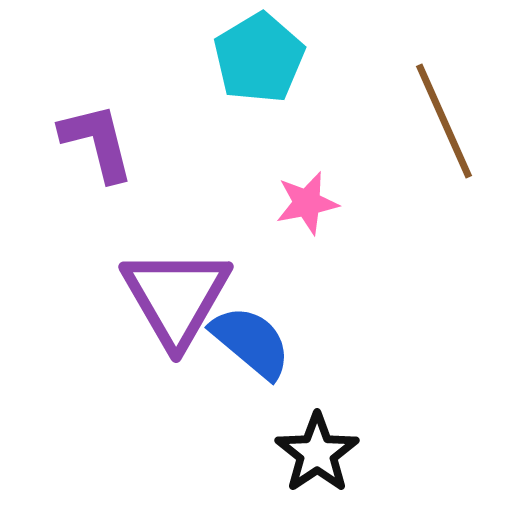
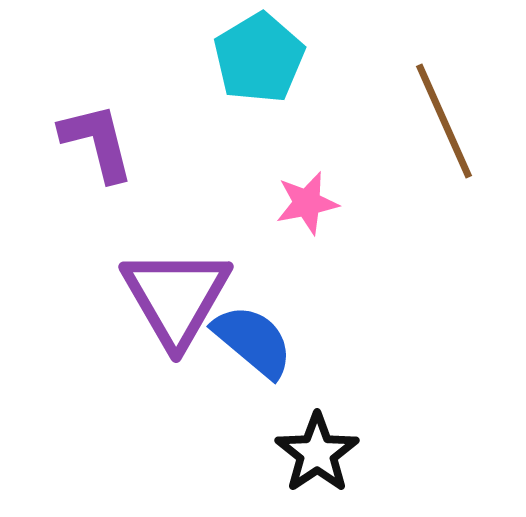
blue semicircle: moved 2 px right, 1 px up
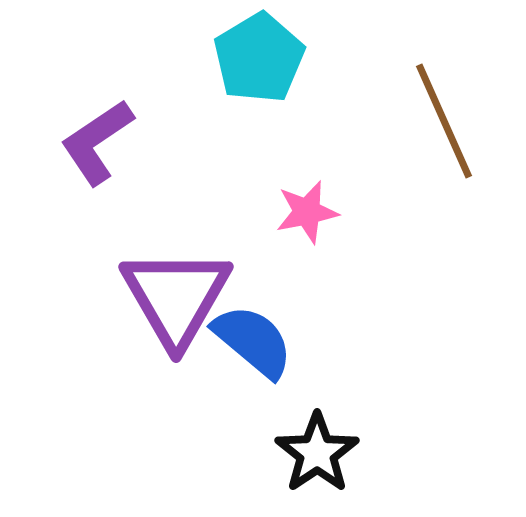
purple L-shape: rotated 110 degrees counterclockwise
pink star: moved 9 px down
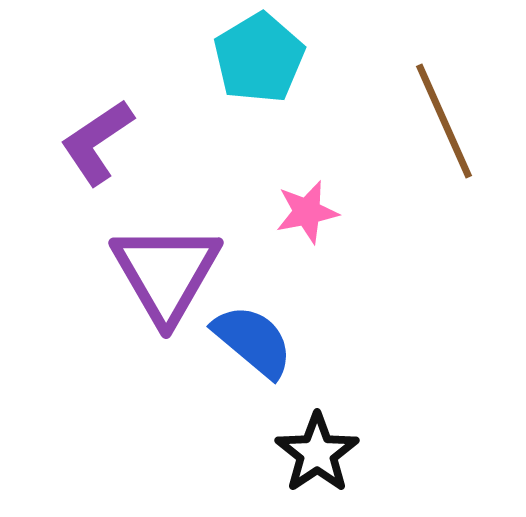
purple triangle: moved 10 px left, 24 px up
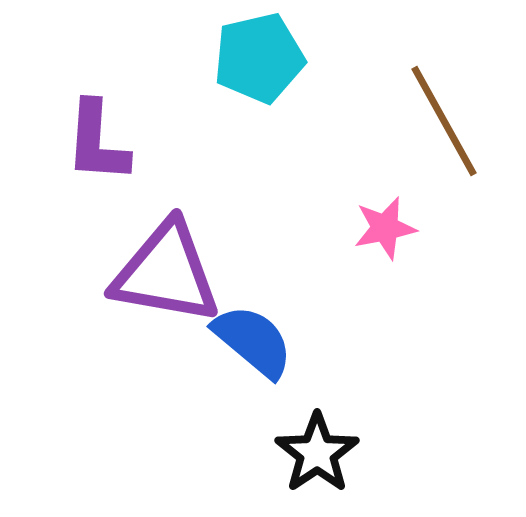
cyan pentagon: rotated 18 degrees clockwise
brown line: rotated 5 degrees counterclockwise
purple L-shape: rotated 52 degrees counterclockwise
pink star: moved 78 px right, 16 px down
purple triangle: rotated 50 degrees counterclockwise
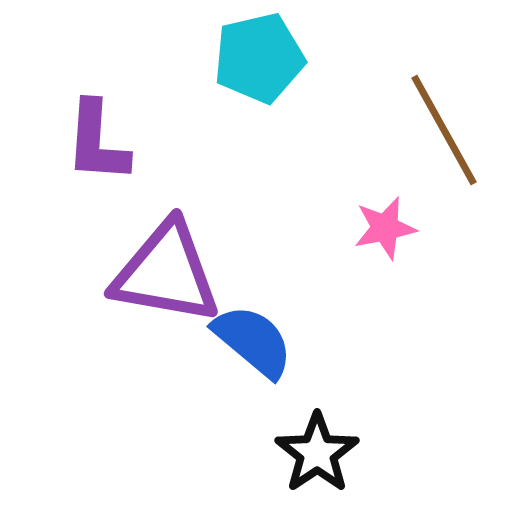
brown line: moved 9 px down
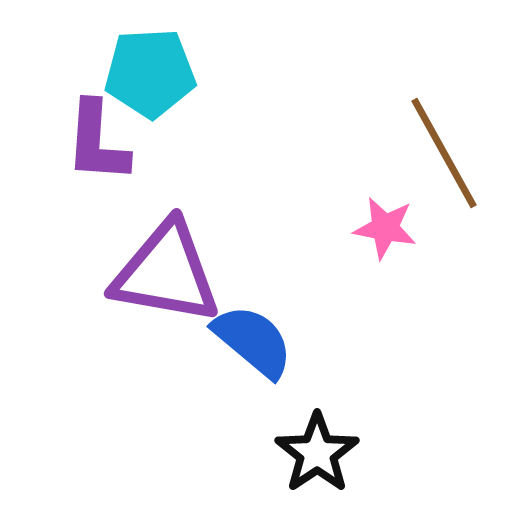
cyan pentagon: moved 109 px left, 15 px down; rotated 10 degrees clockwise
brown line: moved 23 px down
pink star: rotated 22 degrees clockwise
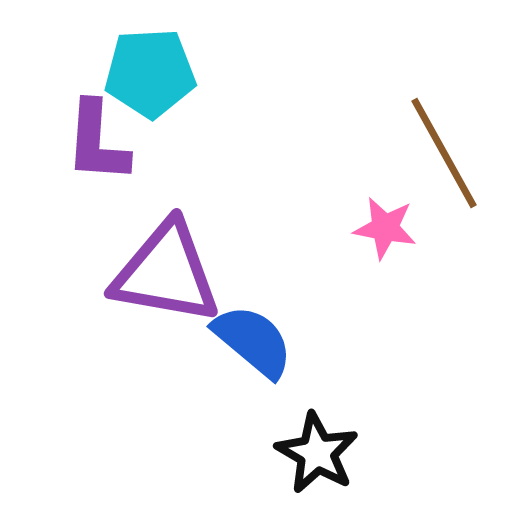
black star: rotated 8 degrees counterclockwise
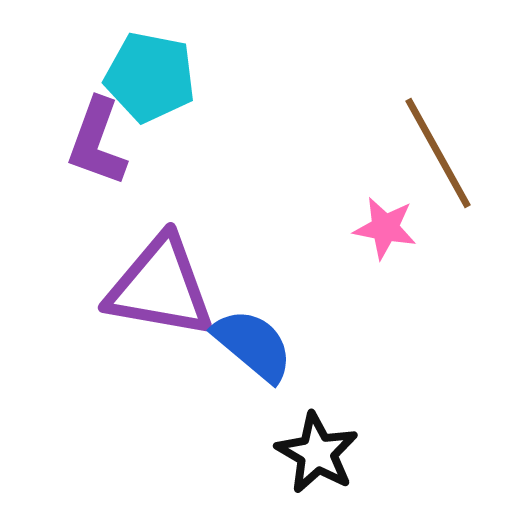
cyan pentagon: moved 4 px down; rotated 14 degrees clockwise
purple L-shape: rotated 16 degrees clockwise
brown line: moved 6 px left
purple triangle: moved 6 px left, 14 px down
blue semicircle: moved 4 px down
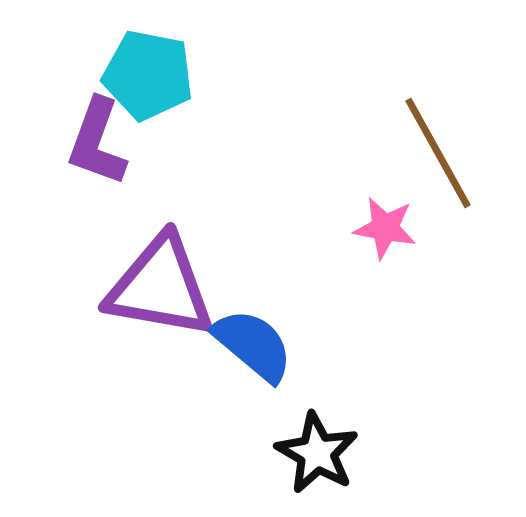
cyan pentagon: moved 2 px left, 2 px up
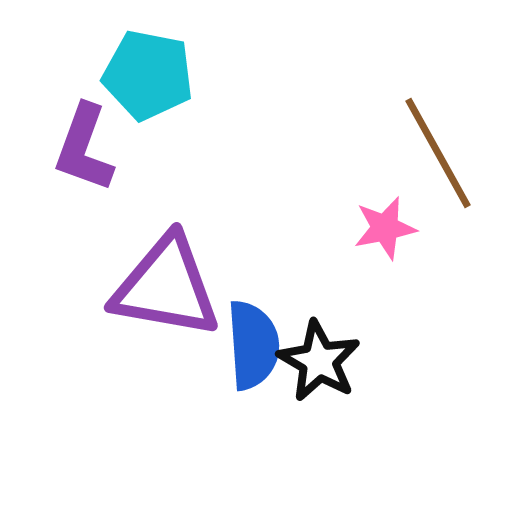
purple L-shape: moved 13 px left, 6 px down
pink star: rotated 22 degrees counterclockwise
purple triangle: moved 6 px right
blue semicircle: rotated 46 degrees clockwise
black star: moved 2 px right, 92 px up
